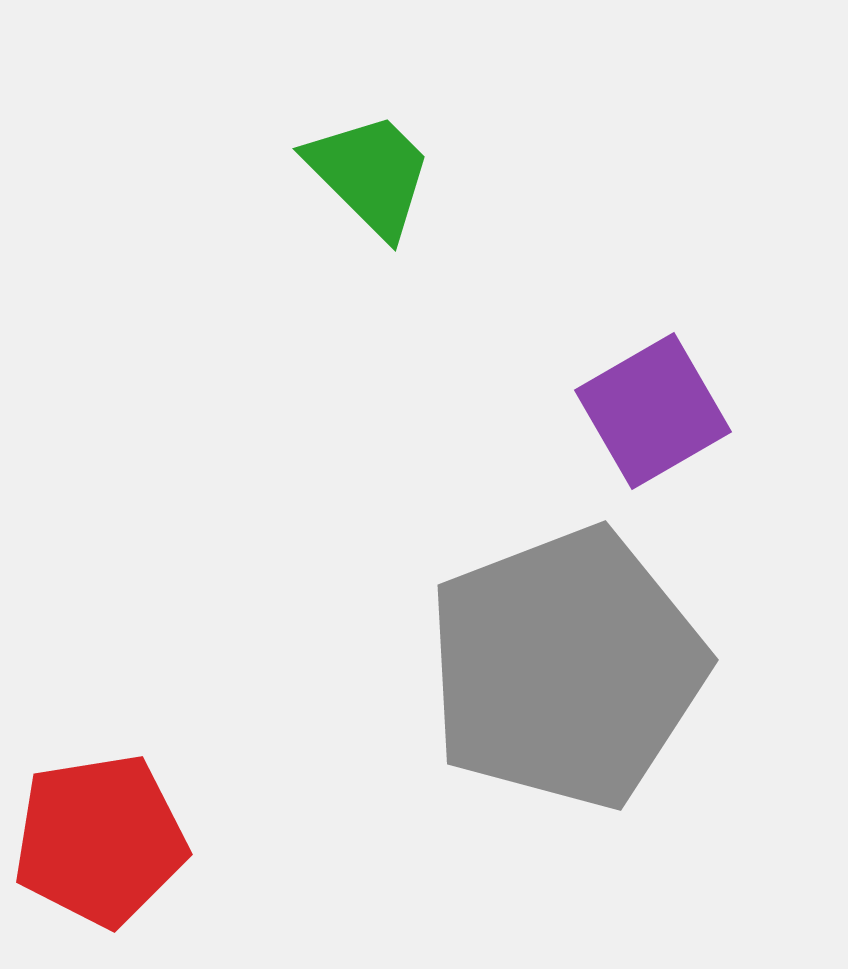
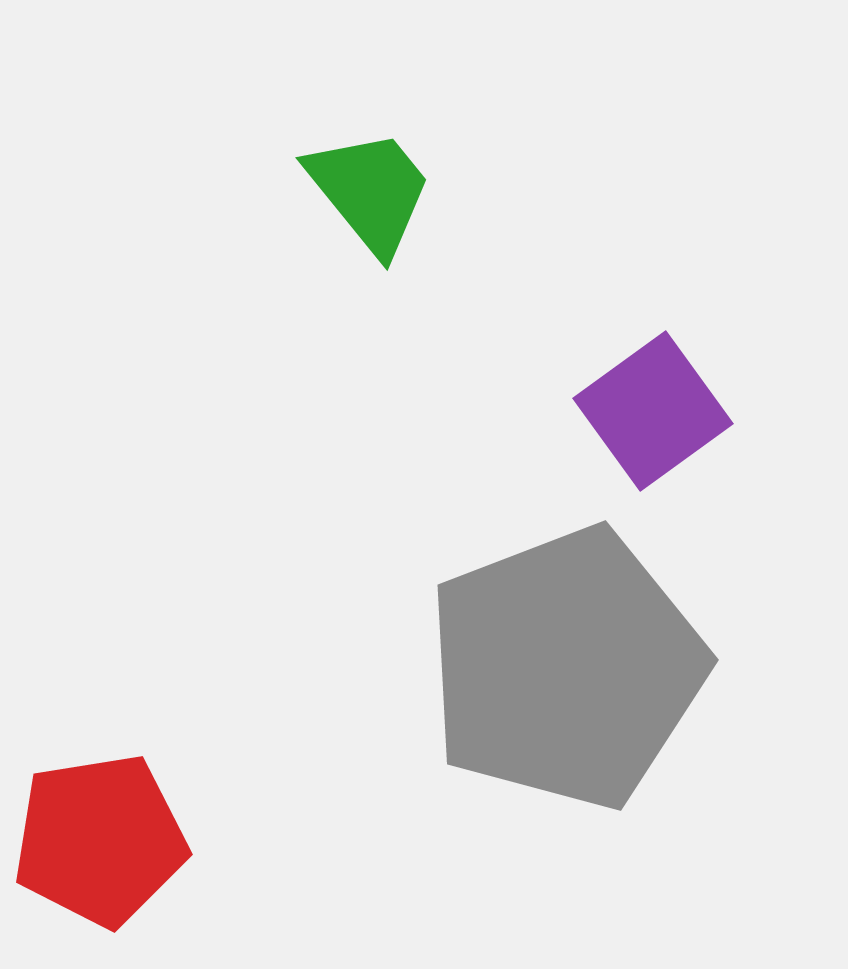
green trapezoid: moved 17 px down; rotated 6 degrees clockwise
purple square: rotated 6 degrees counterclockwise
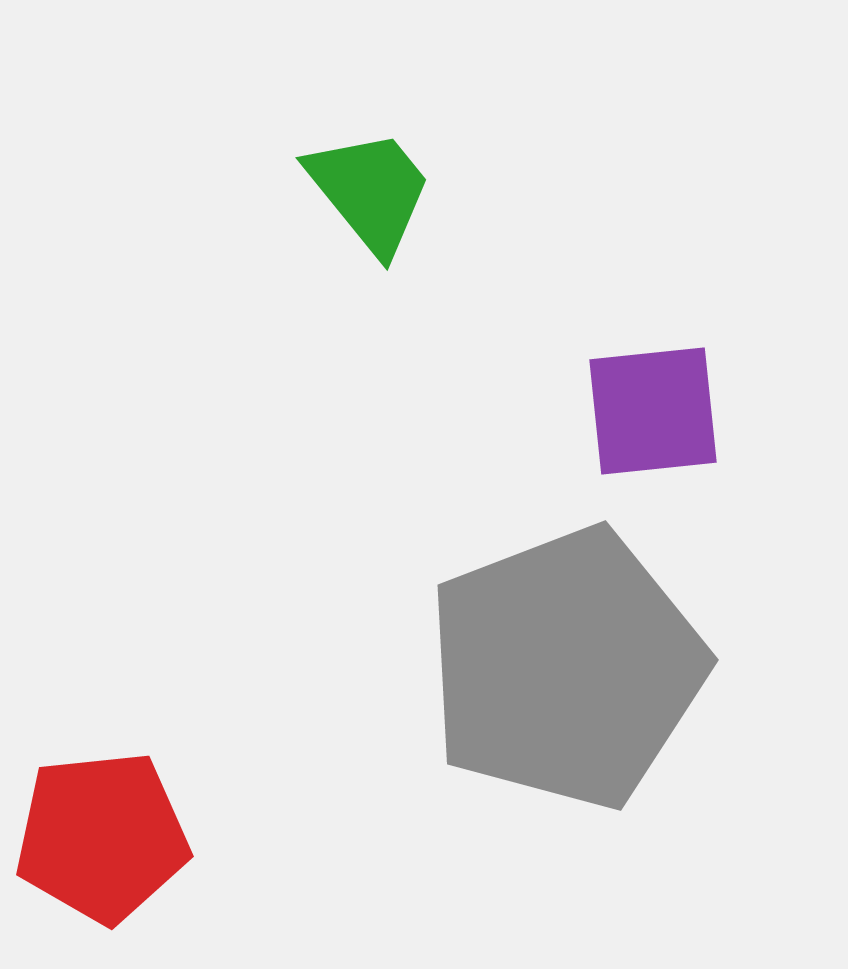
purple square: rotated 30 degrees clockwise
red pentagon: moved 2 px right, 3 px up; rotated 3 degrees clockwise
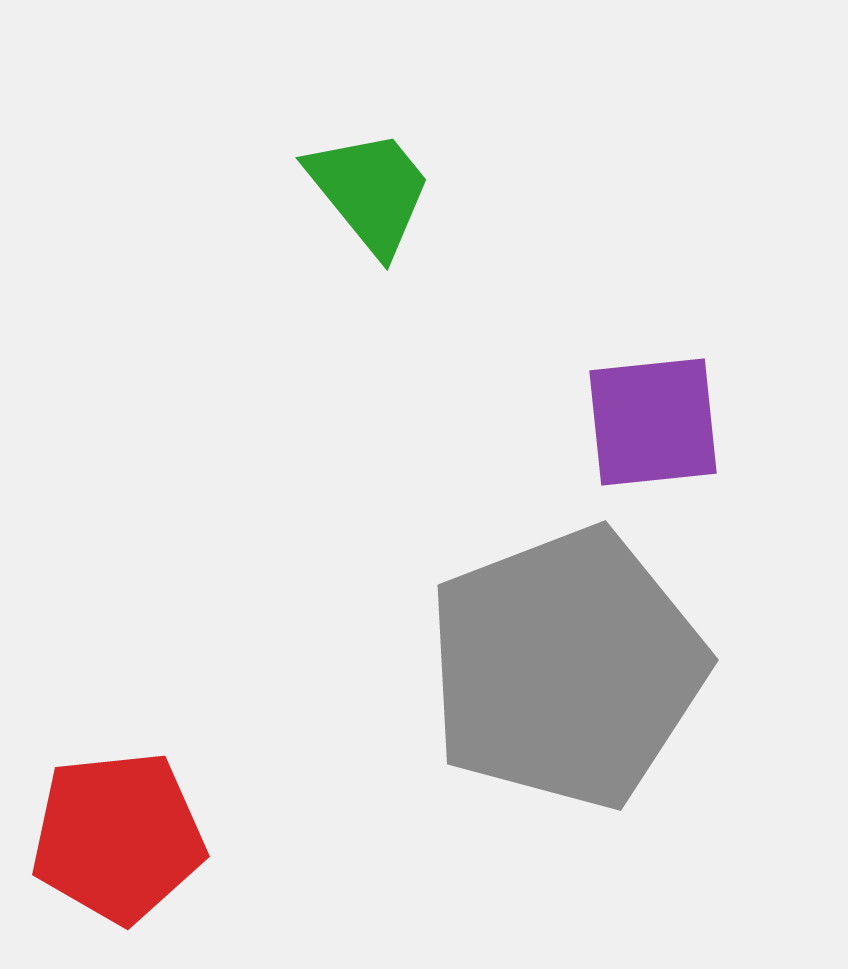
purple square: moved 11 px down
red pentagon: moved 16 px right
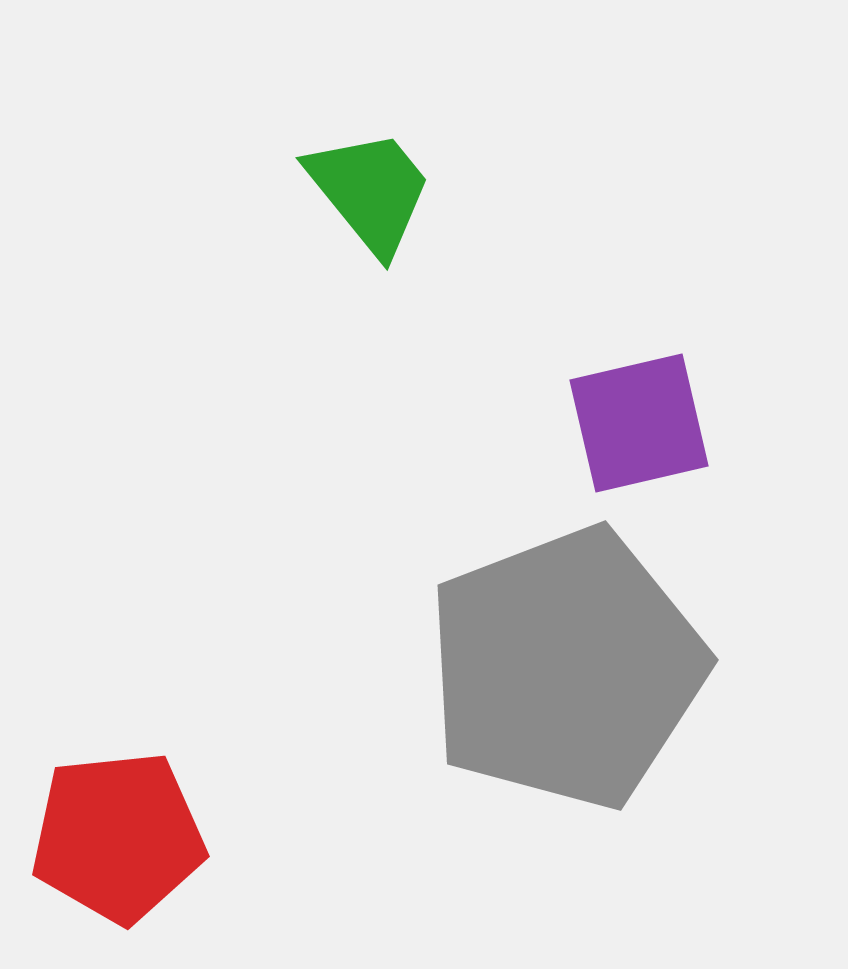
purple square: moved 14 px left, 1 px down; rotated 7 degrees counterclockwise
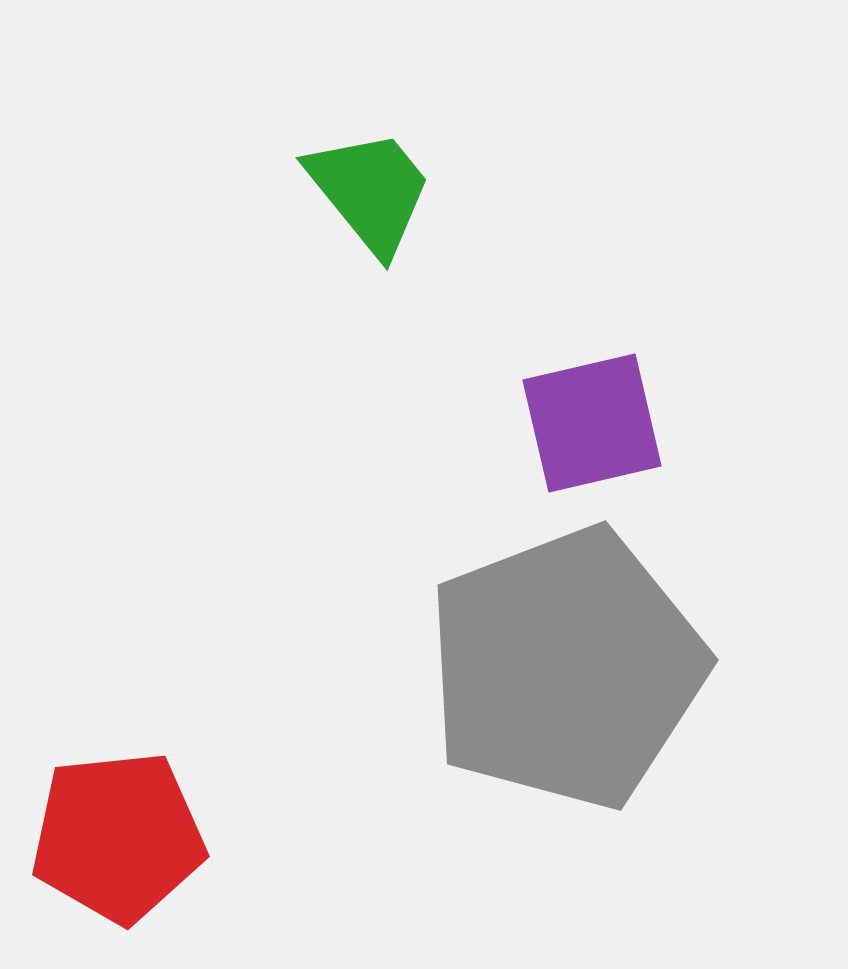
purple square: moved 47 px left
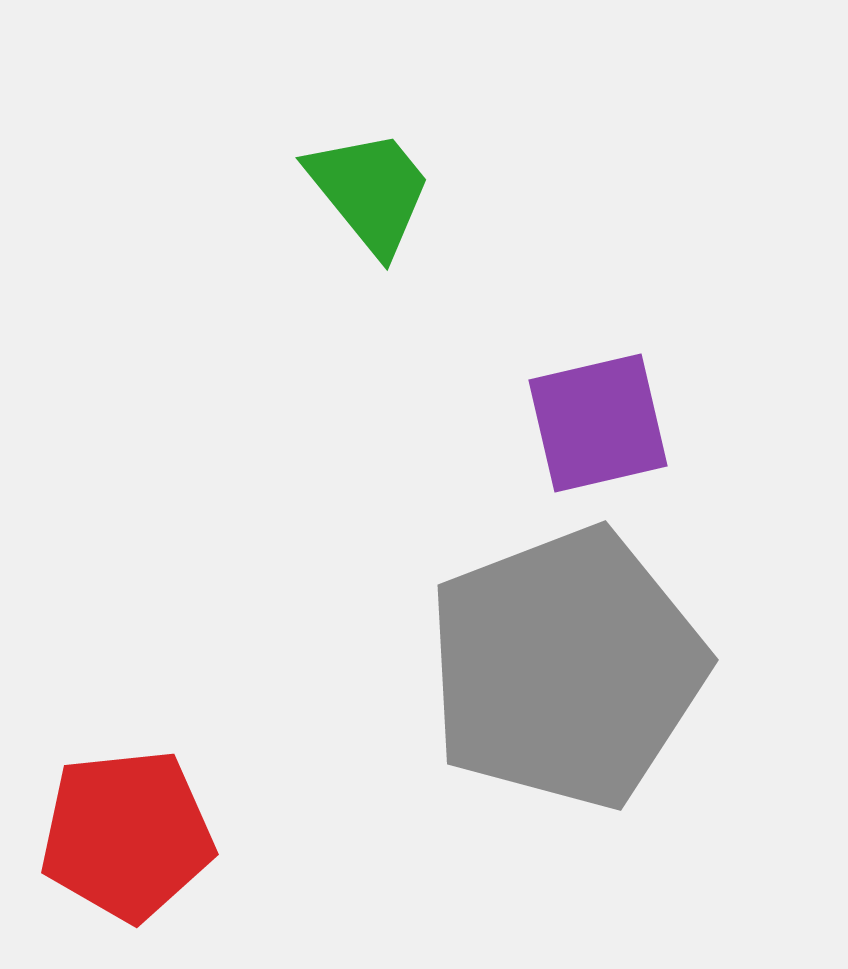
purple square: moved 6 px right
red pentagon: moved 9 px right, 2 px up
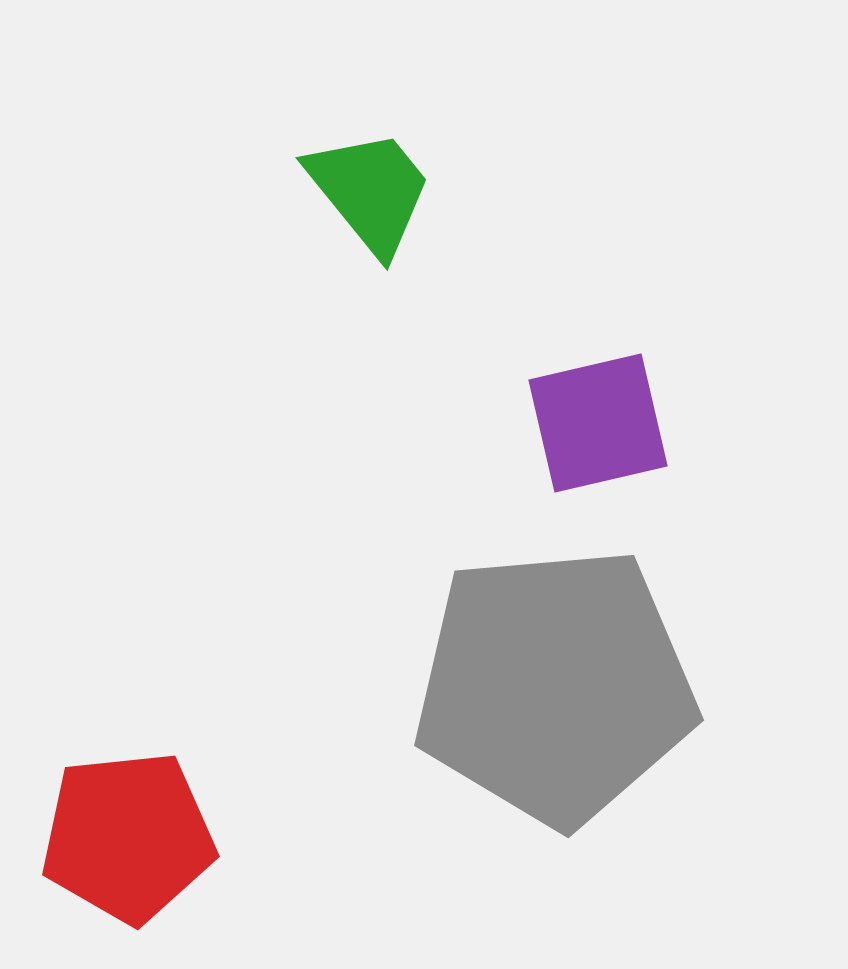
gray pentagon: moved 11 px left, 18 px down; rotated 16 degrees clockwise
red pentagon: moved 1 px right, 2 px down
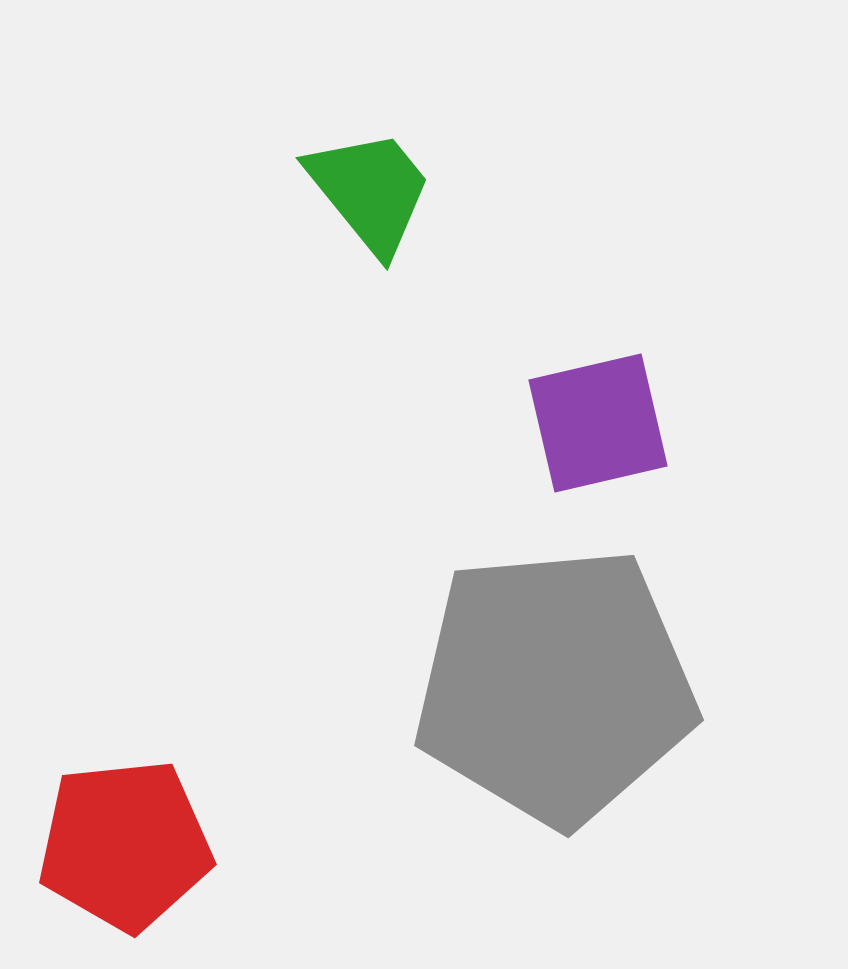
red pentagon: moved 3 px left, 8 px down
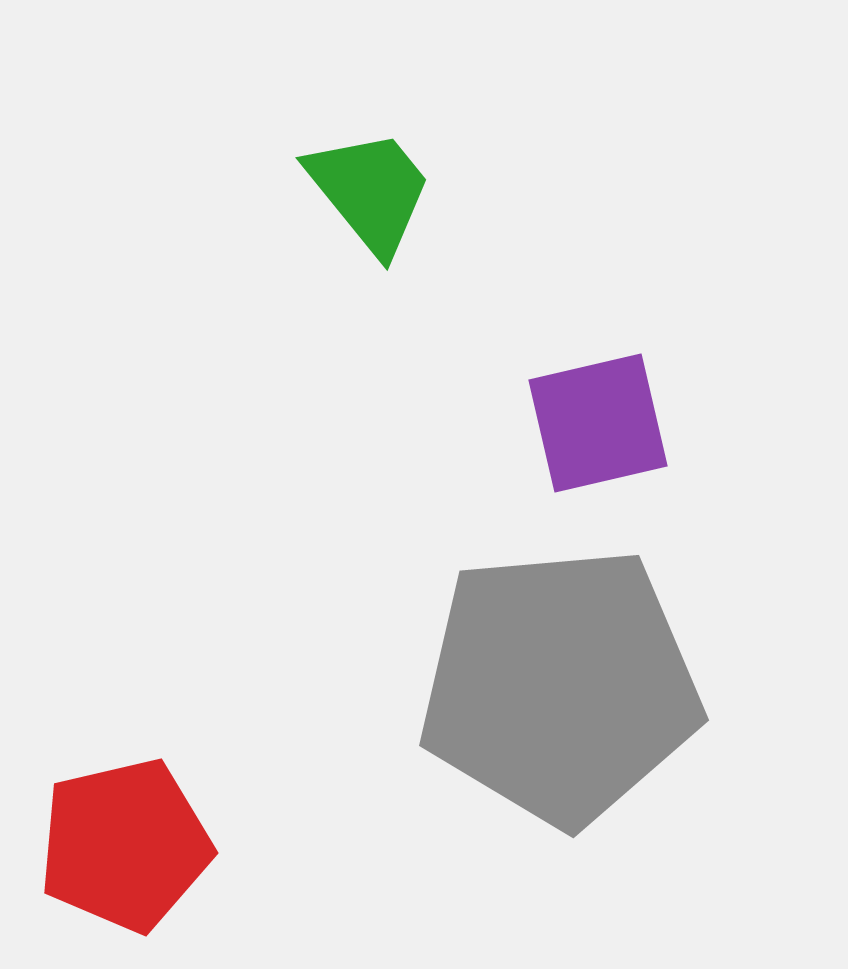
gray pentagon: moved 5 px right
red pentagon: rotated 7 degrees counterclockwise
